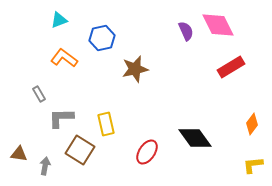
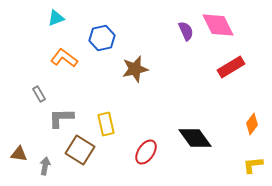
cyan triangle: moved 3 px left, 2 px up
red ellipse: moved 1 px left
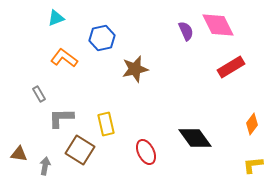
red ellipse: rotated 60 degrees counterclockwise
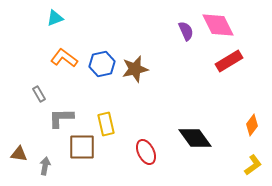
cyan triangle: moved 1 px left
blue hexagon: moved 26 px down
red rectangle: moved 2 px left, 6 px up
orange diamond: moved 1 px down
brown square: moved 2 px right, 3 px up; rotated 32 degrees counterclockwise
yellow L-shape: rotated 150 degrees clockwise
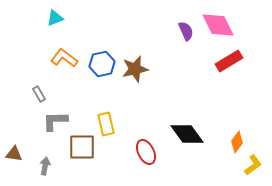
gray L-shape: moved 6 px left, 3 px down
orange diamond: moved 15 px left, 17 px down
black diamond: moved 8 px left, 4 px up
brown triangle: moved 5 px left
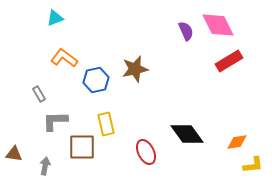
blue hexagon: moved 6 px left, 16 px down
orange diamond: rotated 45 degrees clockwise
yellow L-shape: rotated 30 degrees clockwise
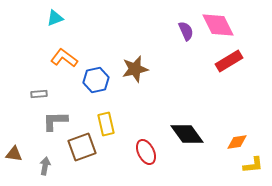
gray rectangle: rotated 63 degrees counterclockwise
brown square: rotated 20 degrees counterclockwise
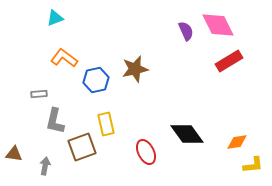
gray L-shape: rotated 76 degrees counterclockwise
